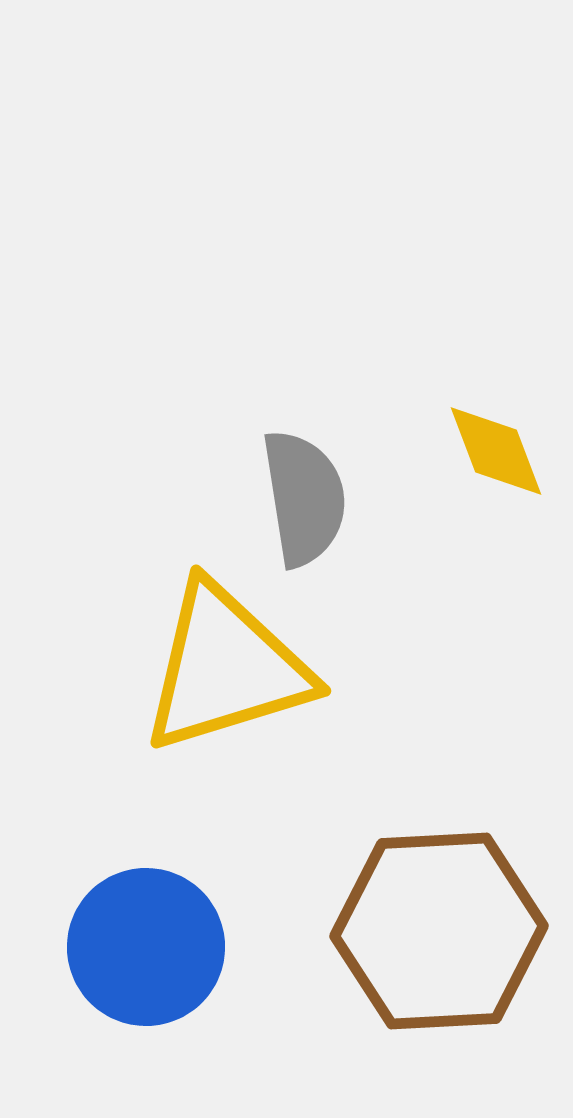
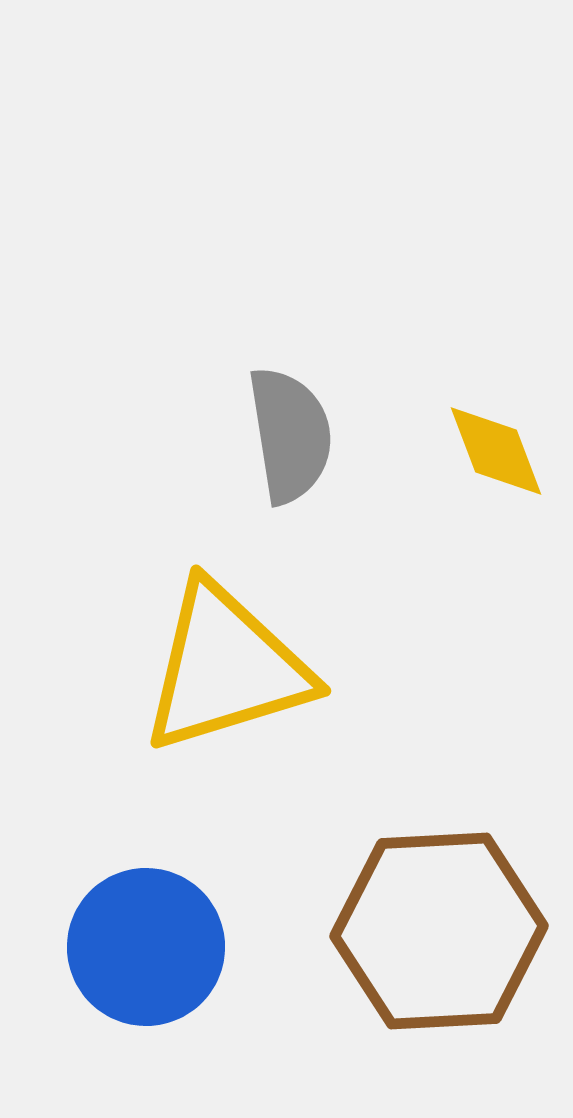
gray semicircle: moved 14 px left, 63 px up
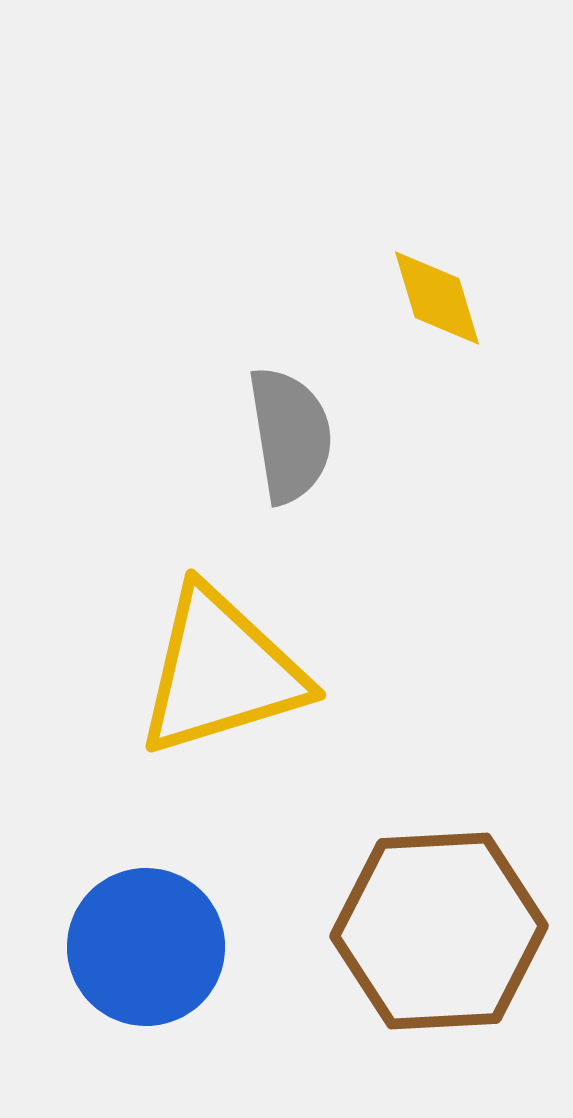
yellow diamond: moved 59 px left, 153 px up; rotated 4 degrees clockwise
yellow triangle: moved 5 px left, 4 px down
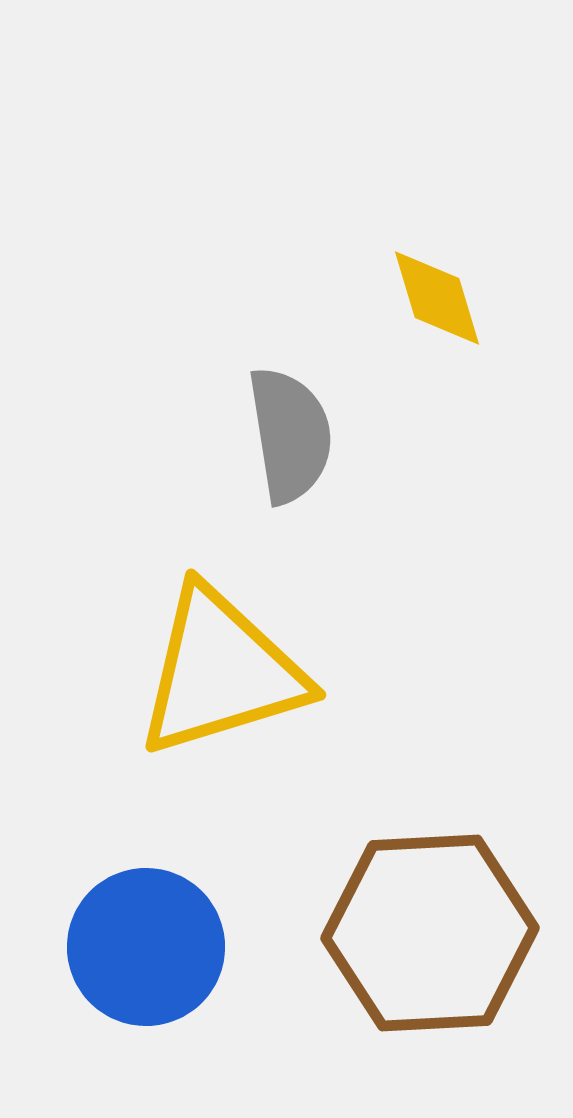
brown hexagon: moved 9 px left, 2 px down
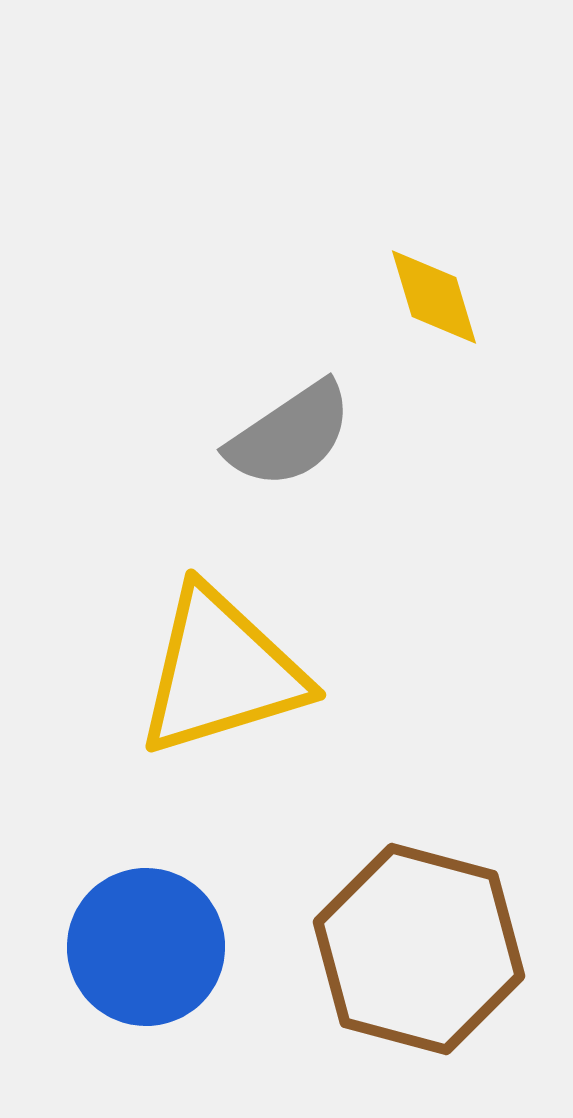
yellow diamond: moved 3 px left, 1 px up
gray semicircle: rotated 65 degrees clockwise
brown hexagon: moved 11 px left, 16 px down; rotated 18 degrees clockwise
